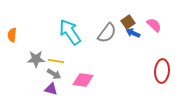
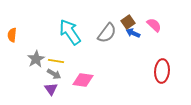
gray star: rotated 30 degrees counterclockwise
purple triangle: rotated 40 degrees clockwise
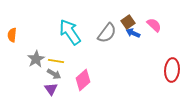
red ellipse: moved 10 px right, 1 px up
pink diamond: rotated 50 degrees counterclockwise
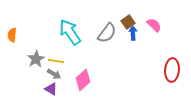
blue arrow: rotated 64 degrees clockwise
purple triangle: rotated 24 degrees counterclockwise
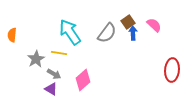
yellow line: moved 3 px right, 8 px up
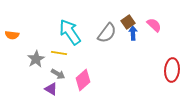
orange semicircle: rotated 88 degrees counterclockwise
gray arrow: moved 4 px right
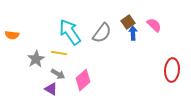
gray semicircle: moved 5 px left
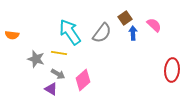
brown square: moved 3 px left, 4 px up
gray star: rotated 24 degrees counterclockwise
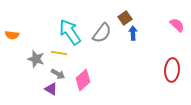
pink semicircle: moved 23 px right
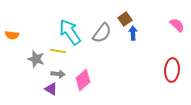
brown square: moved 1 px down
yellow line: moved 1 px left, 2 px up
gray arrow: rotated 24 degrees counterclockwise
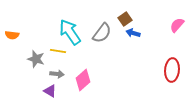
pink semicircle: rotated 91 degrees counterclockwise
blue arrow: rotated 72 degrees counterclockwise
gray arrow: moved 1 px left
purple triangle: moved 1 px left, 2 px down
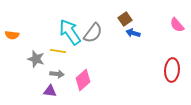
pink semicircle: rotated 84 degrees counterclockwise
gray semicircle: moved 9 px left
purple triangle: rotated 24 degrees counterclockwise
